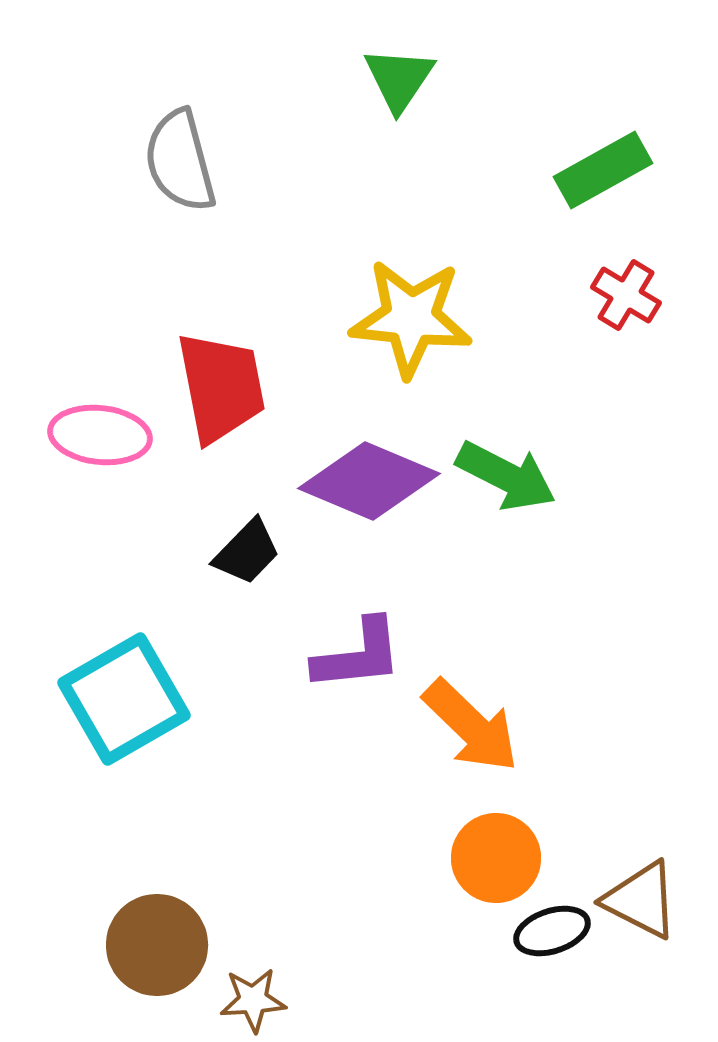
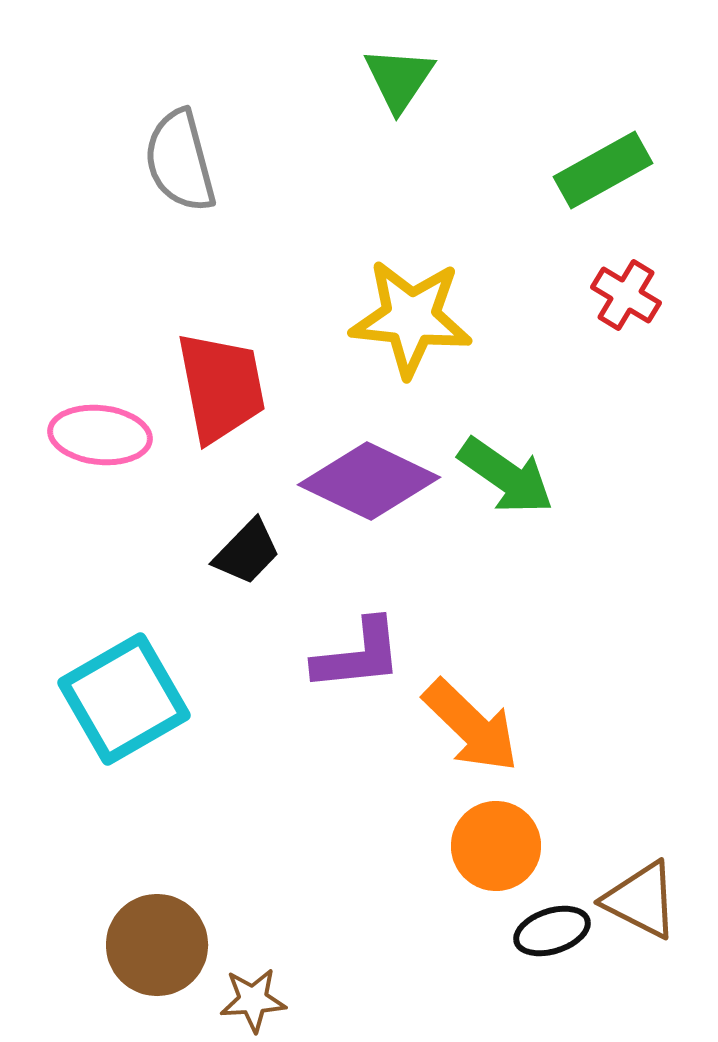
green arrow: rotated 8 degrees clockwise
purple diamond: rotated 3 degrees clockwise
orange circle: moved 12 px up
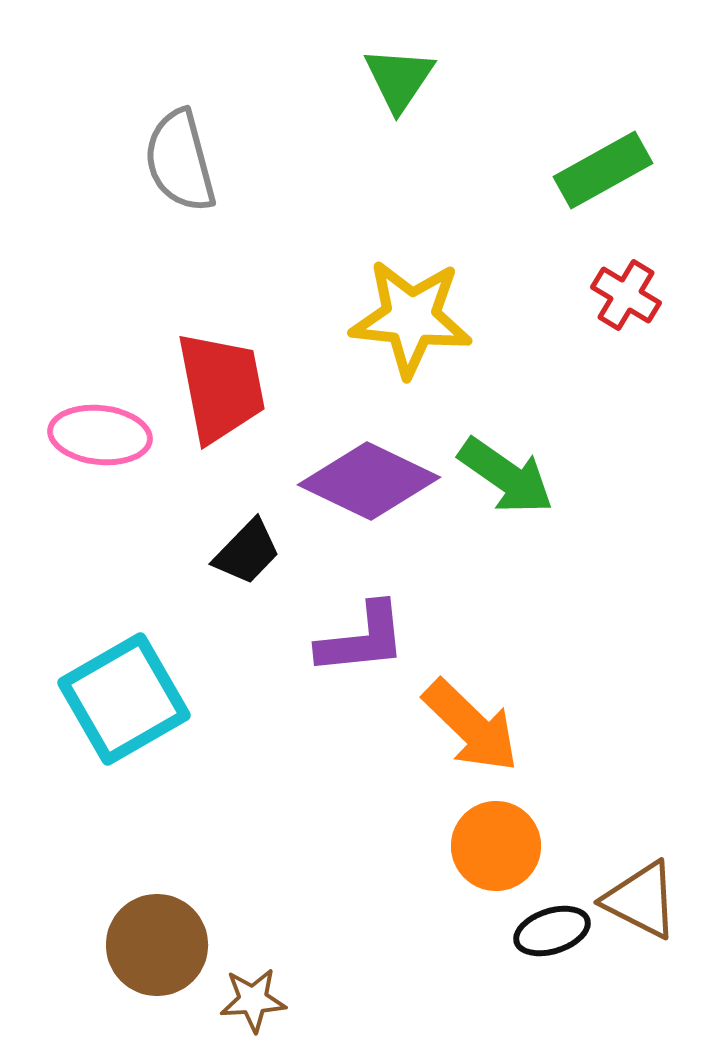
purple L-shape: moved 4 px right, 16 px up
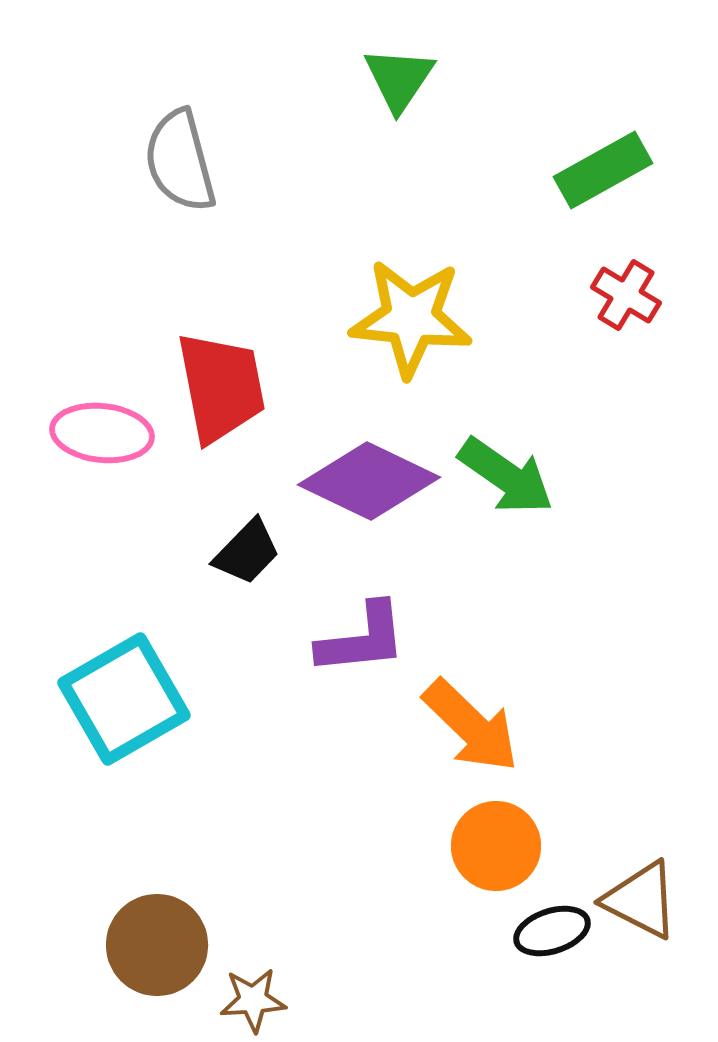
pink ellipse: moved 2 px right, 2 px up
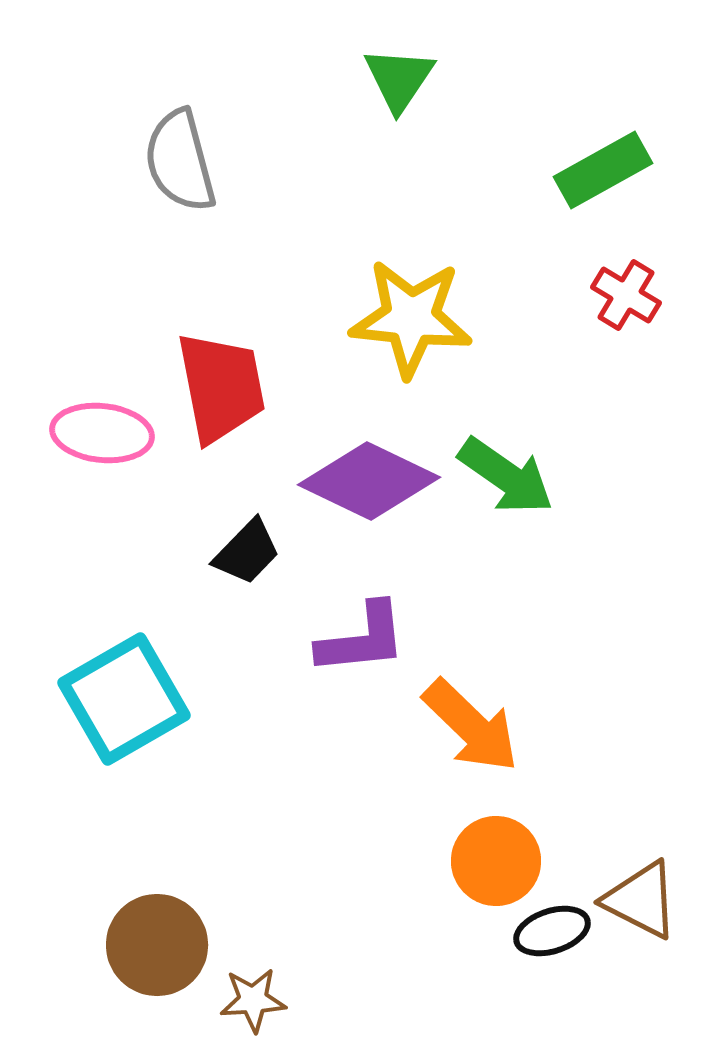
orange circle: moved 15 px down
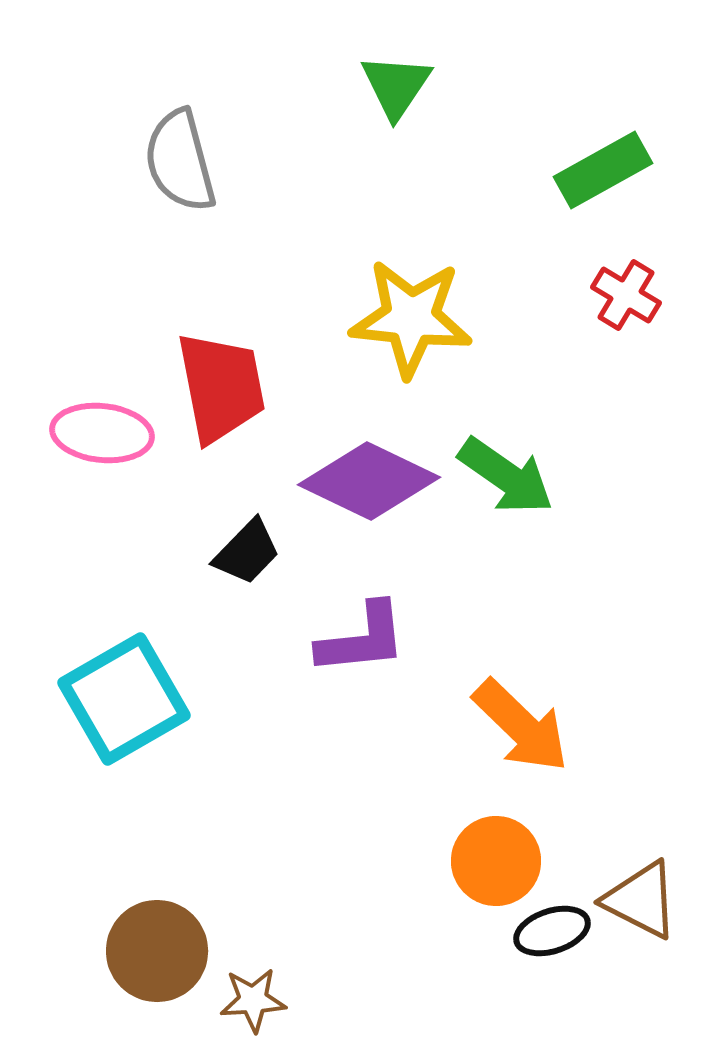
green triangle: moved 3 px left, 7 px down
orange arrow: moved 50 px right
brown circle: moved 6 px down
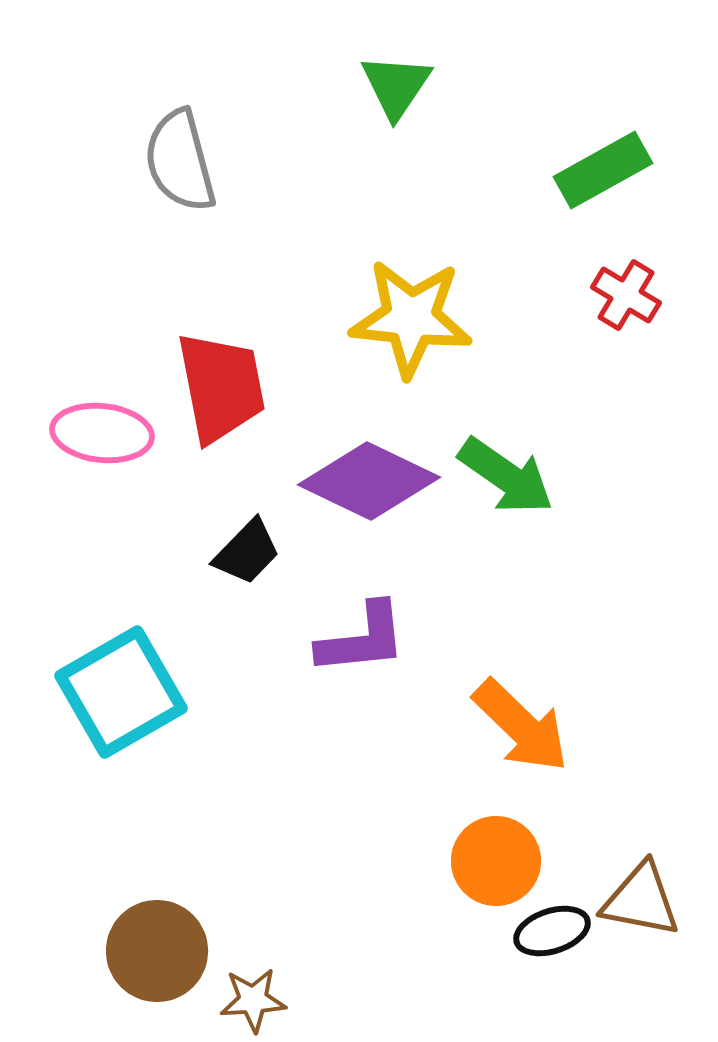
cyan square: moved 3 px left, 7 px up
brown triangle: rotated 16 degrees counterclockwise
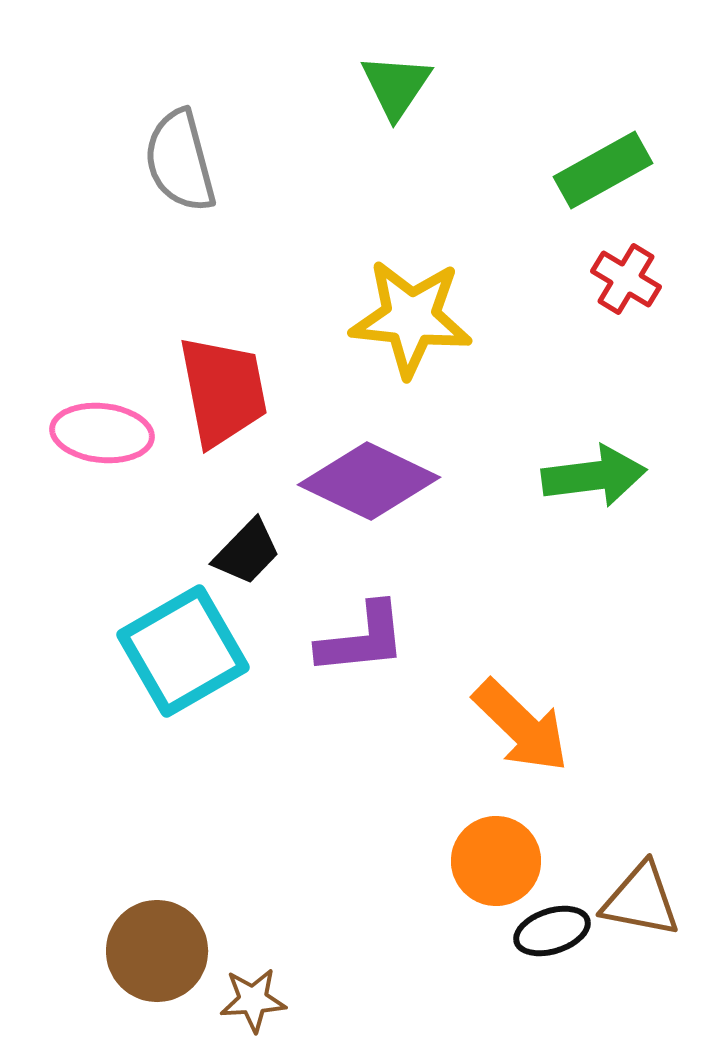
red cross: moved 16 px up
red trapezoid: moved 2 px right, 4 px down
green arrow: moved 88 px right; rotated 42 degrees counterclockwise
cyan square: moved 62 px right, 41 px up
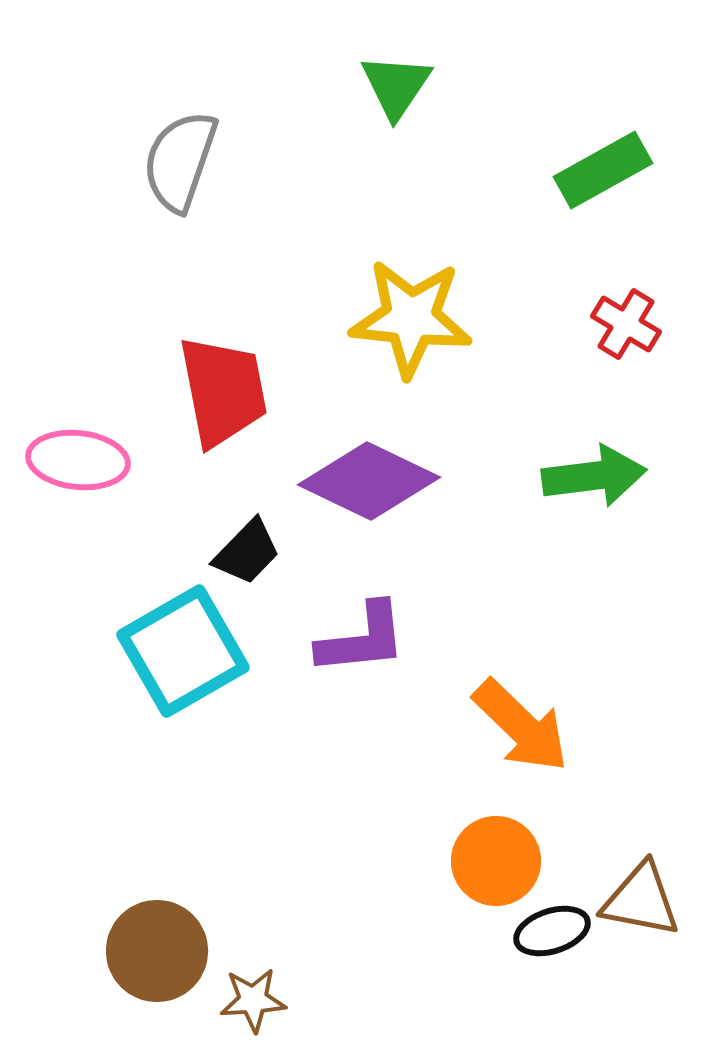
gray semicircle: rotated 34 degrees clockwise
red cross: moved 45 px down
pink ellipse: moved 24 px left, 27 px down
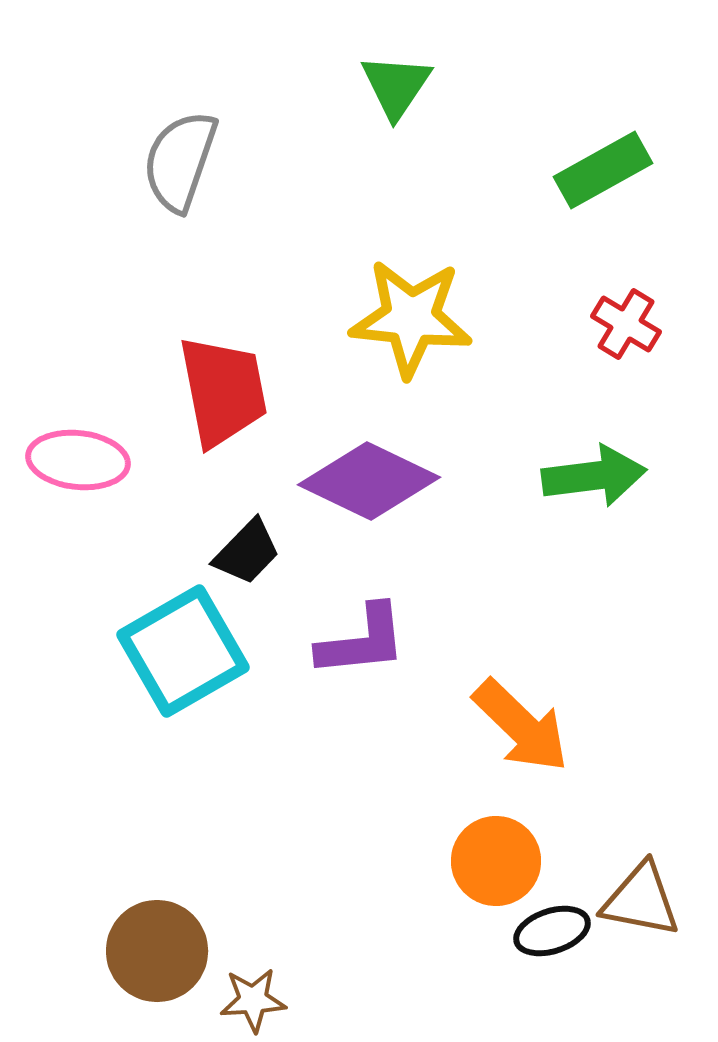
purple L-shape: moved 2 px down
